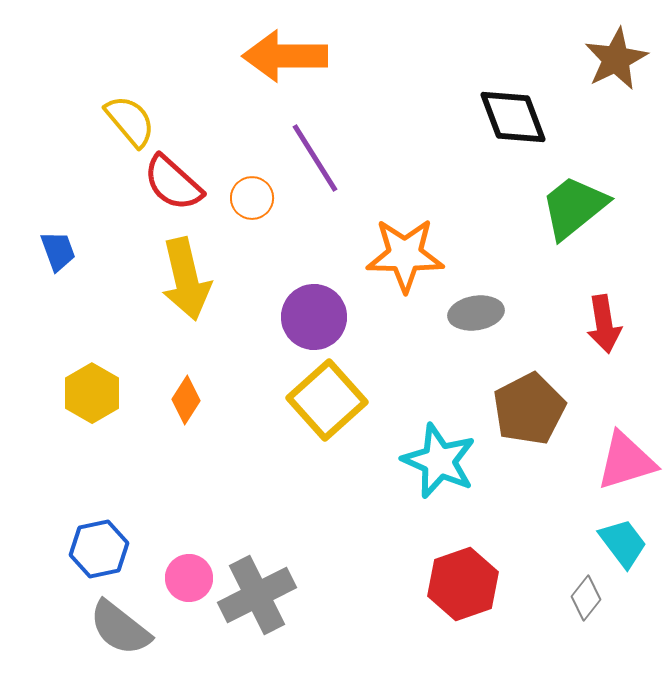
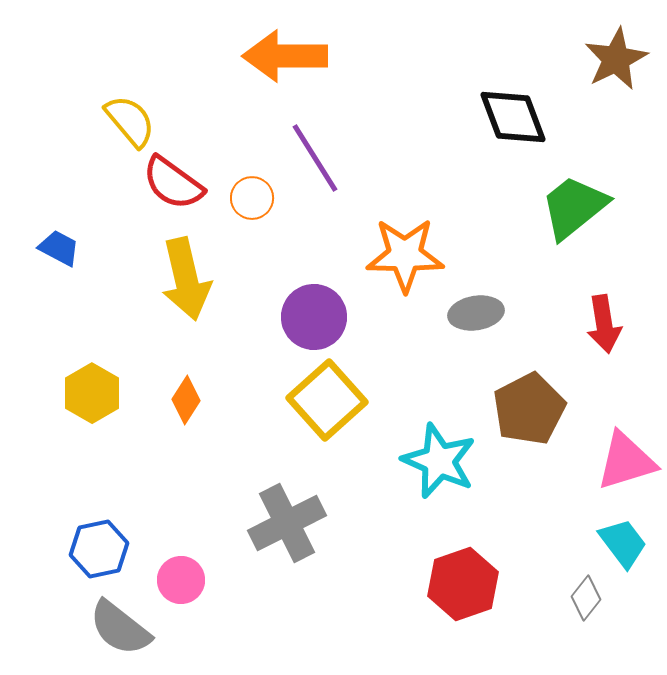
red semicircle: rotated 6 degrees counterclockwise
blue trapezoid: moved 1 px right, 3 px up; rotated 42 degrees counterclockwise
pink circle: moved 8 px left, 2 px down
gray cross: moved 30 px right, 72 px up
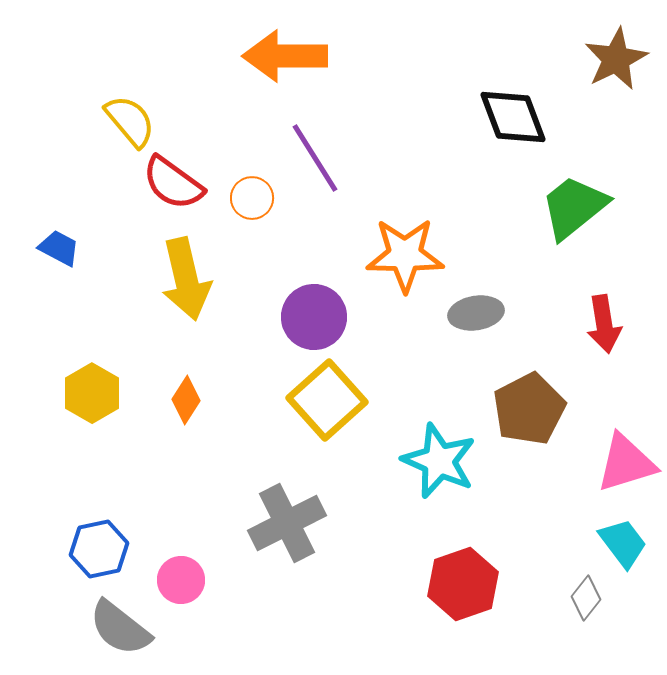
pink triangle: moved 2 px down
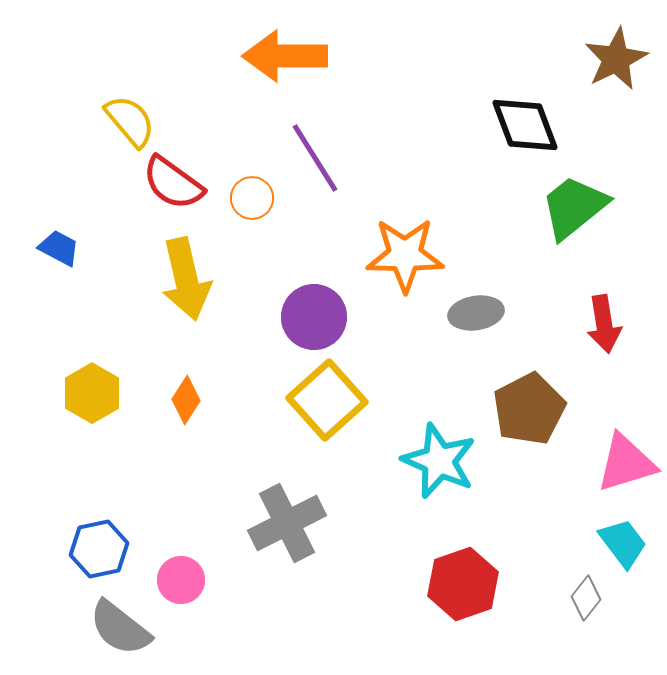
black diamond: moved 12 px right, 8 px down
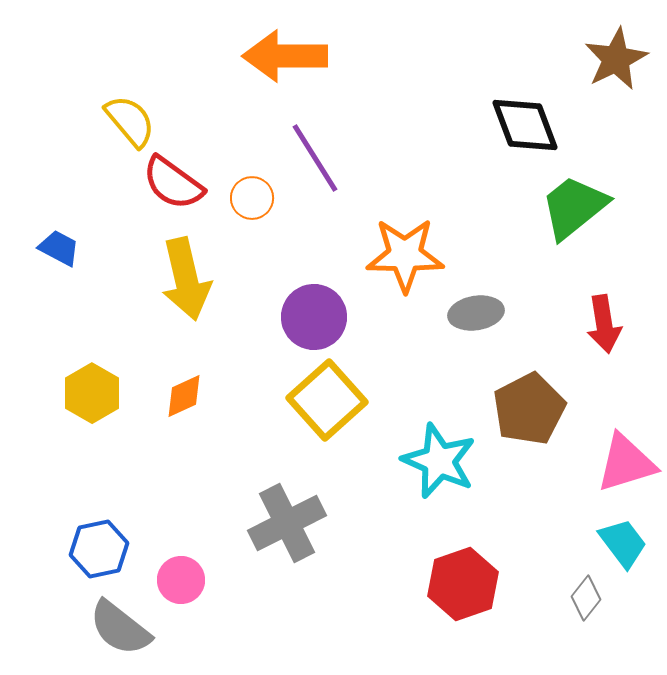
orange diamond: moved 2 px left, 4 px up; rotated 33 degrees clockwise
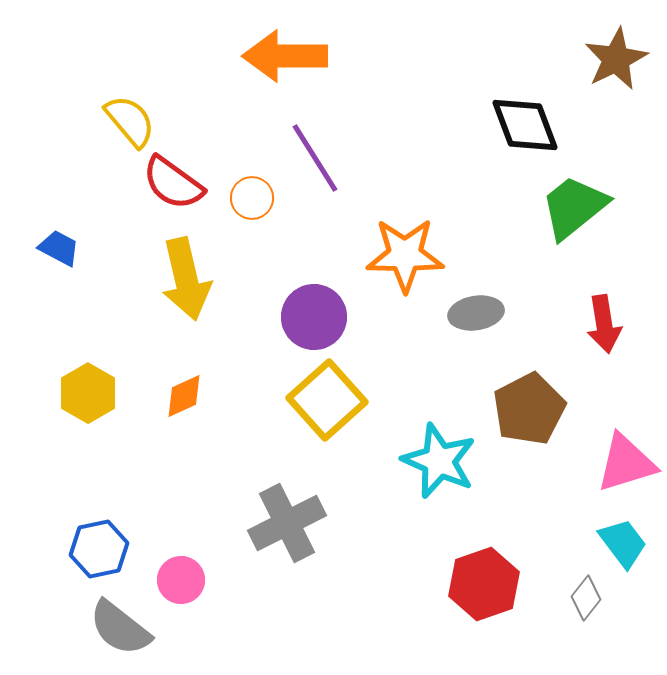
yellow hexagon: moved 4 px left
red hexagon: moved 21 px right
